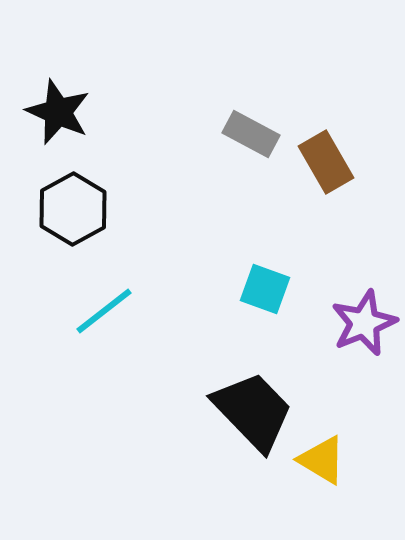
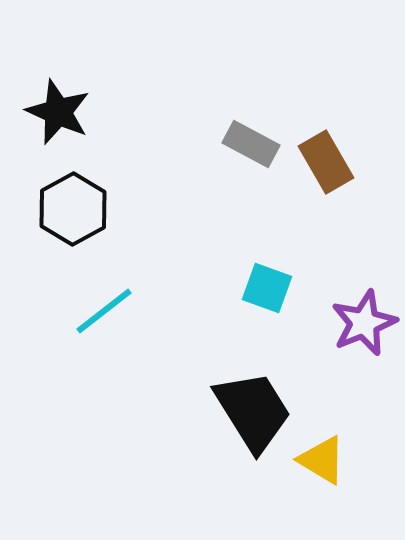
gray rectangle: moved 10 px down
cyan square: moved 2 px right, 1 px up
black trapezoid: rotated 12 degrees clockwise
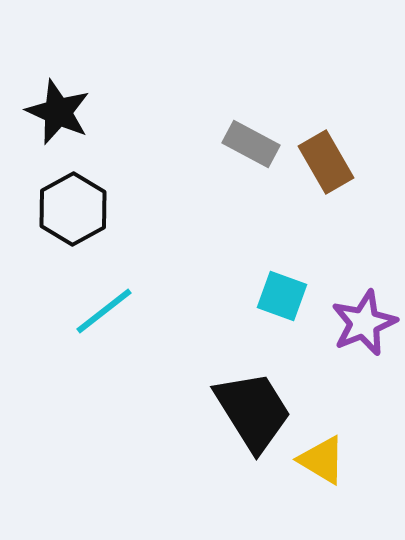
cyan square: moved 15 px right, 8 px down
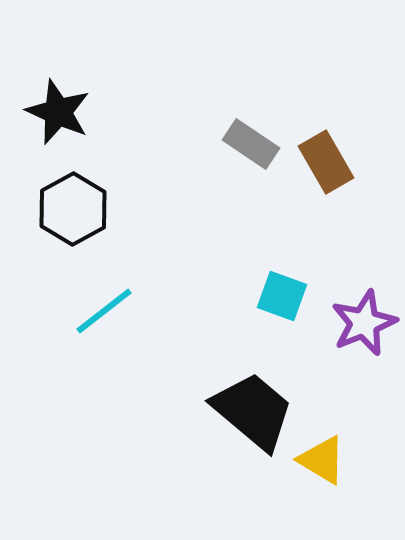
gray rectangle: rotated 6 degrees clockwise
black trapezoid: rotated 18 degrees counterclockwise
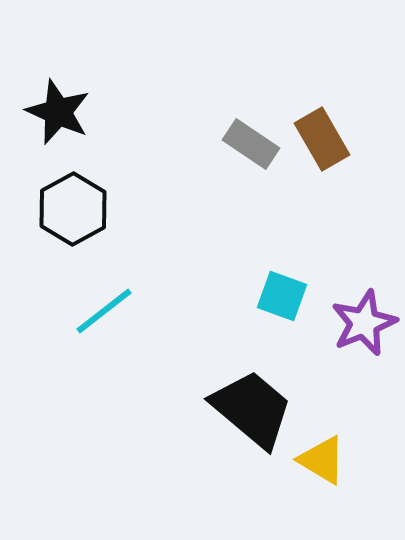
brown rectangle: moved 4 px left, 23 px up
black trapezoid: moved 1 px left, 2 px up
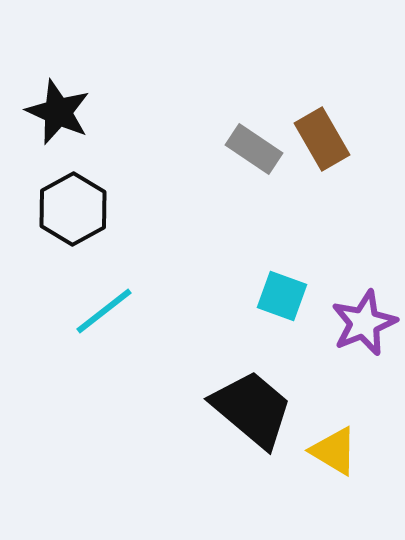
gray rectangle: moved 3 px right, 5 px down
yellow triangle: moved 12 px right, 9 px up
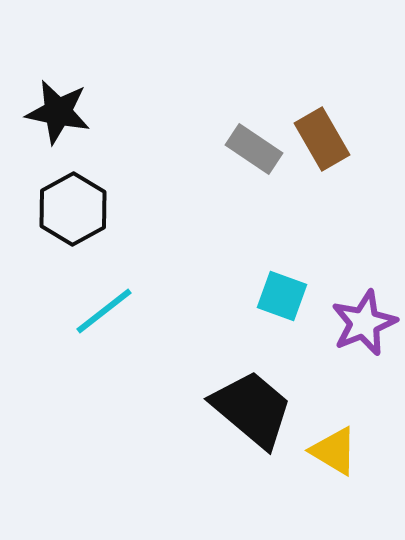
black star: rotated 12 degrees counterclockwise
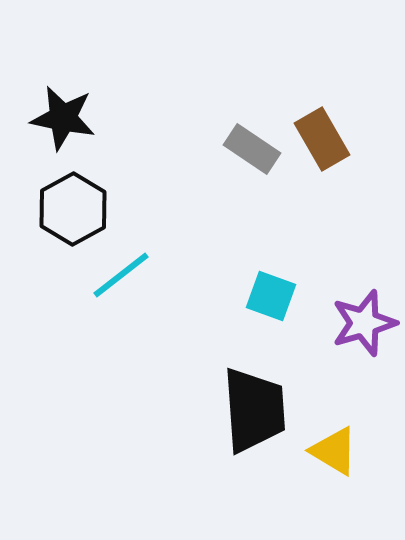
black star: moved 5 px right, 6 px down
gray rectangle: moved 2 px left
cyan square: moved 11 px left
cyan line: moved 17 px right, 36 px up
purple star: rotated 6 degrees clockwise
black trapezoid: moved 2 px right, 1 px down; rotated 46 degrees clockwise
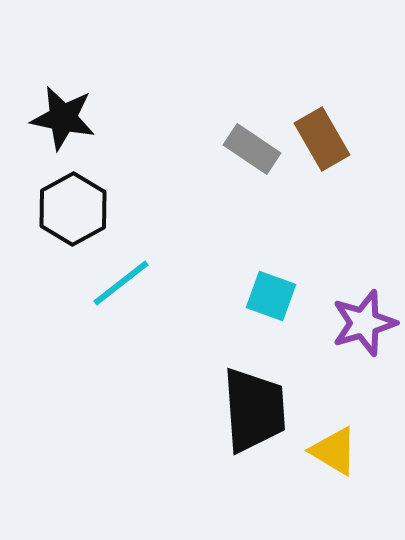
cyan line: moved 8 px down
